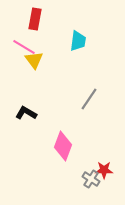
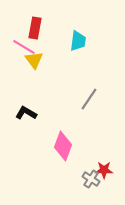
red rectangle: moved 9 px down
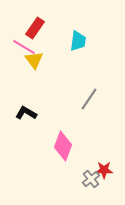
red rectangle: rotated 25 degrees clockwise
gray cross: rotated 18 degrees clockwise
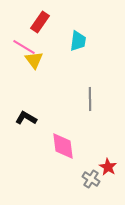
red rectangle: moved 5 px right, 6 px up
gray line: moved 1 px right; rotated 35 degrees counterclockwise
black L-shape: moved 5 px down
pink diamond: rotated 28 degrees counterclockwise
red star: moved 4 px right, 3 px up; rotated 30 degrees clockwise
gray cross: rotated 18 degrees counterclockwise
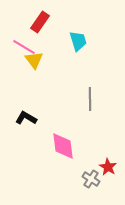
cyan trapezoid: rotated 25 degrees counterclockwise
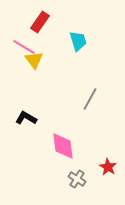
gray line: rotated 30 degrees clockwise
gray cross: moved 14 px left
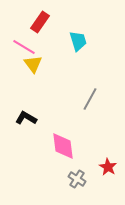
yellow triangle: moved 1 px left, 4 px down
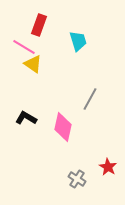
red rectangle: moved 1 px left, 3 px down; rotated 15 degrees counterclockwise
yellow triangle: rotated 18 degrees counterclockwise
pink diamond: moved 19 px up; rotated 20 degrees clockwise
